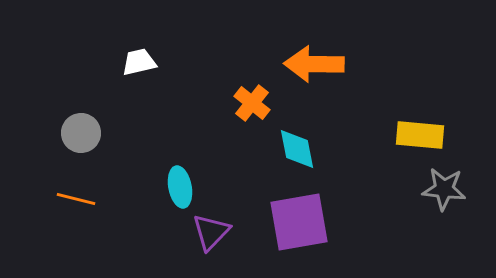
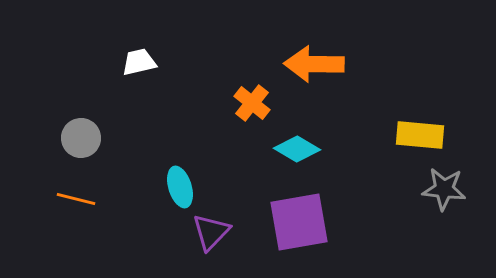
gray circle: moved 5 px down
cyan diamond: rotated 48 degrees counterclockwise
cyan ellipse: rotated 6 degrees counterclockwise
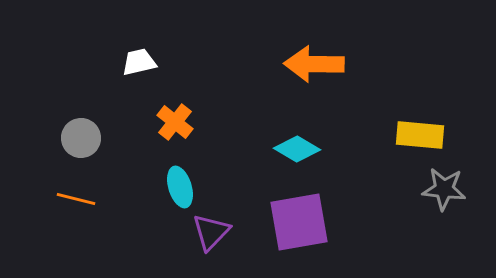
orange cross: moved 77 px left, 19 px down
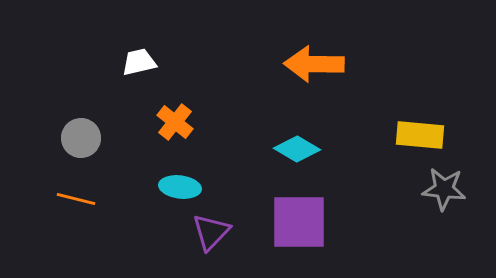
cyan ellipse: rotated 66 degrees counterclockwise
purple square: rotated 10 degrees clockwise
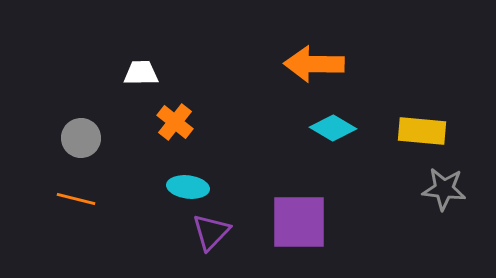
white trapezoid: moved 2 px right, 11 px down; rotated 12 degrees clockwise
yellow rectangle: moved 2 px right, 4 px up
cyan diamond: moved 36 px right, 21 px up
cyan ellipse: moved 8 px right
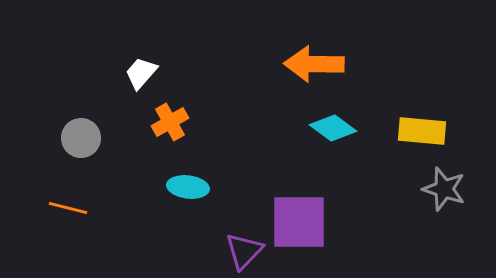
white trapezoid: rotated 48 degrees counterclockwise
orange cross: moved 5 px left; rotated 21 degrees clockwise
cyan diamond: rotated 6 degrees clockwise
gray star: rotated 12 degrees clockwise
orange line: moved 8 px left, 9 px down
purple triangle: moved 33 px right, 19 px down
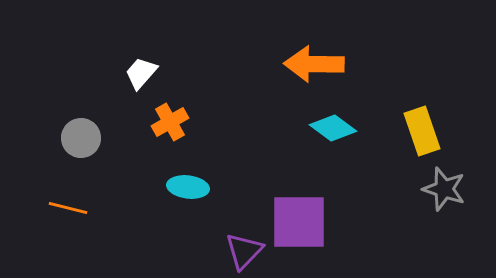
yellow rectangle: rotated 66 degrees clockwise
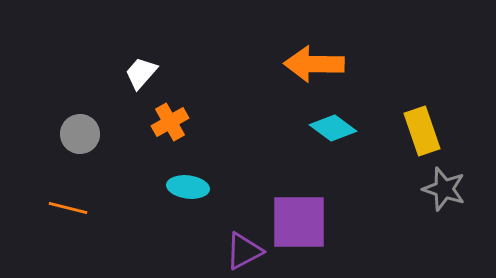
gray circle: moved 1 px left, 4 px up
purple triangle: rotated 18 degrees clockwise
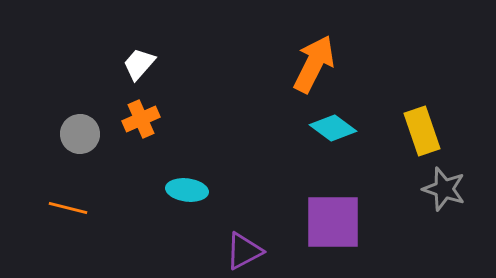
orange arrow: rotated 116 degrees clockwise
white trapezoid: moved 2 px left, 9 px up
orange cross: moved 29 px left, 3 px up; rotated 6 degrees clockwise
cyan ellipse: moved 1 px left, 3 px down
purple square: moved 34 px right
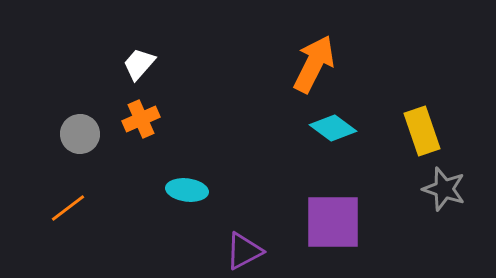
orange line: rotated 51 degrees counterclockwise
